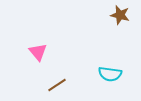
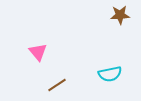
brown star: rotated 18 degrees counterclockwise
cyan semicircle: rotated 20 degrees counterclockwise
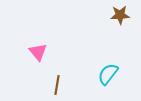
cyan semicircle: moved 2 px left; rotated 140 degrees clockwise
brown line: rotated 48 degrees counterclockwise
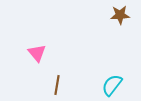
pink triangle: moved 1 px left, 1 px down
cyan semicircle: moved 4 px right, 11 px down
